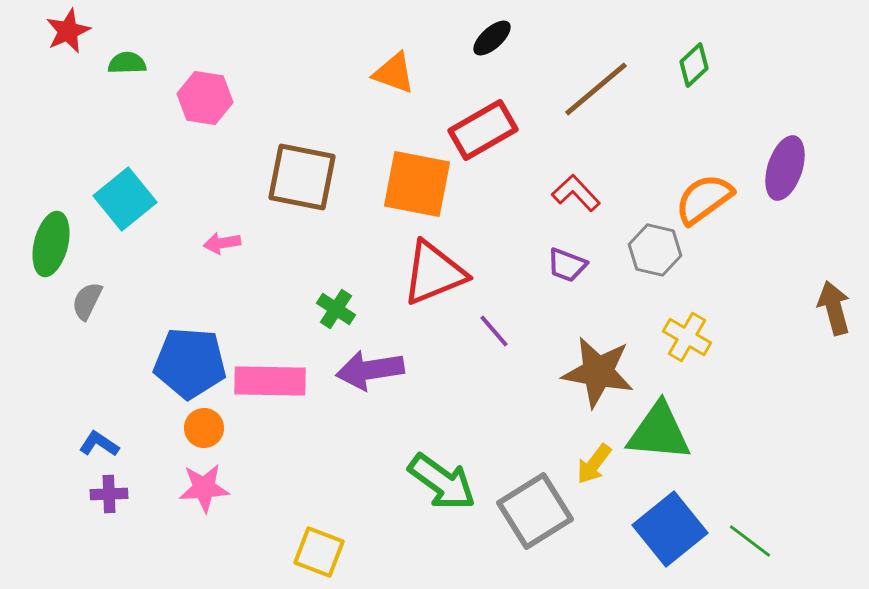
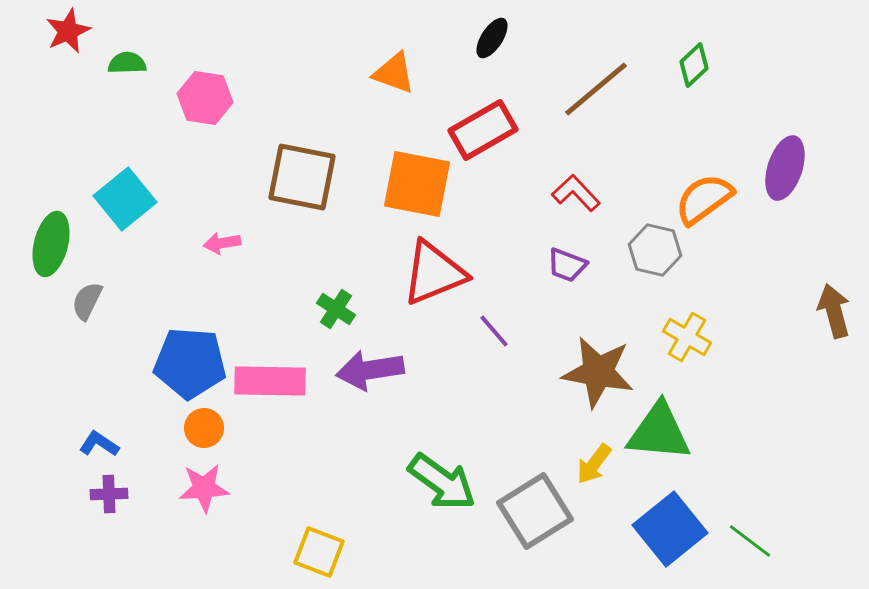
black ellipse: rotated 15 degrees counterclockwise
brown arrow: moved 3 px down
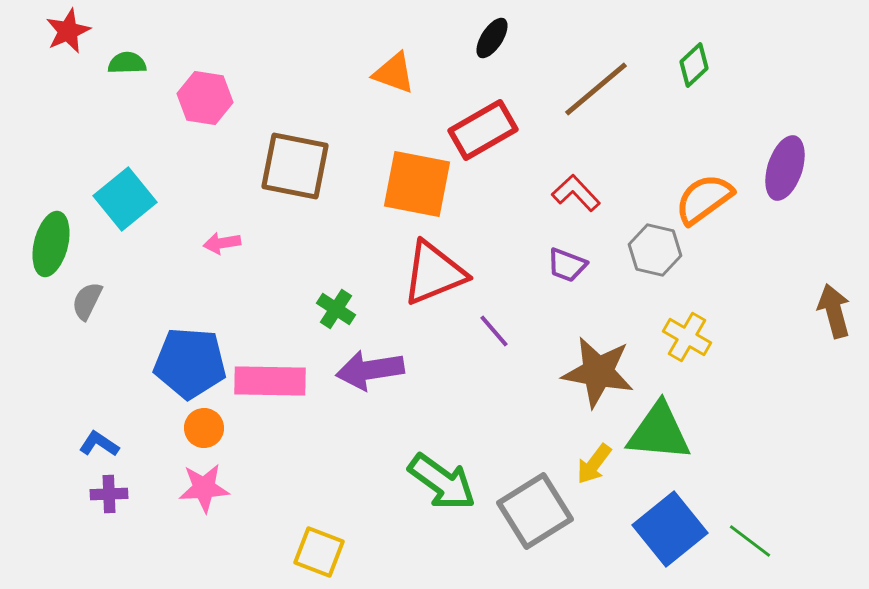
brown square: moved 7 px left, 11 px up
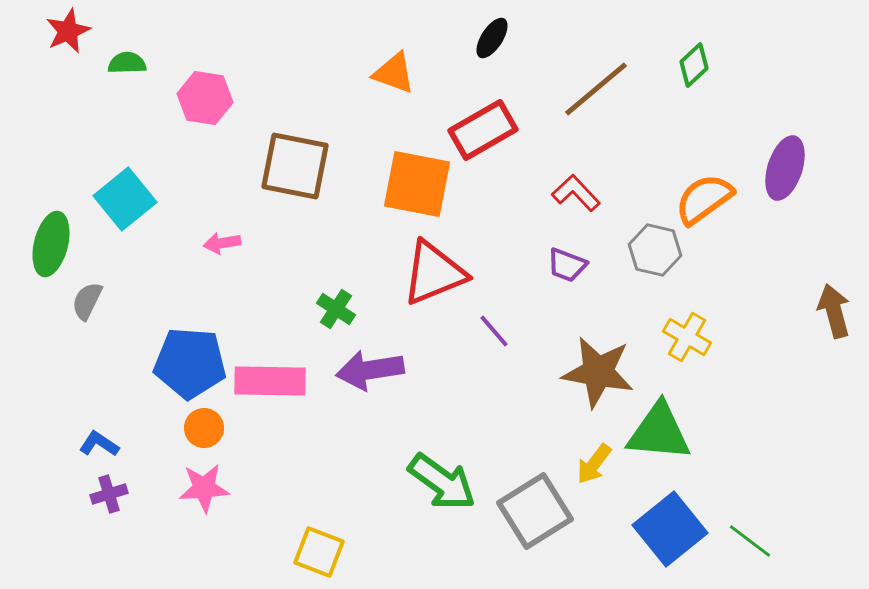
purple cross: rotated 15 degrees counterclockwise
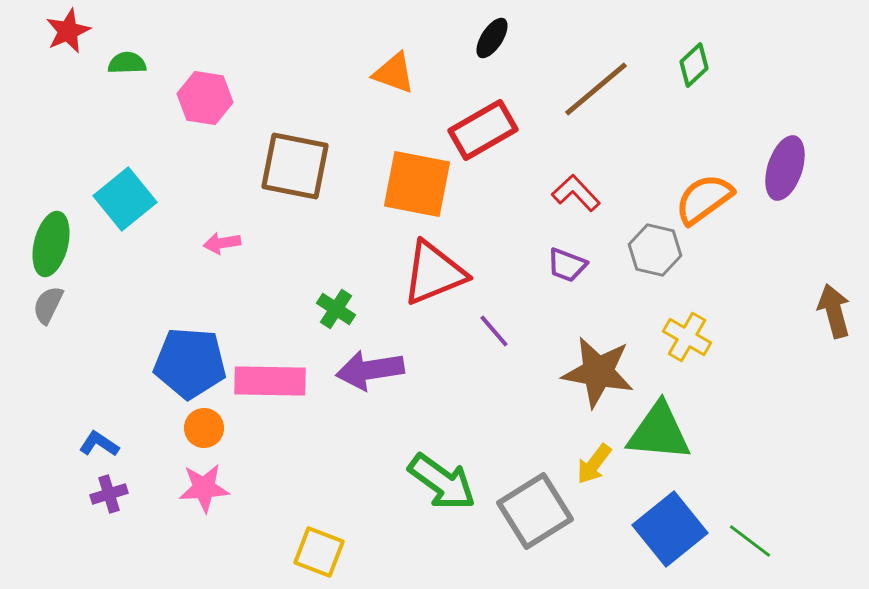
gray semicircle: moved 39 px left, 4 px down
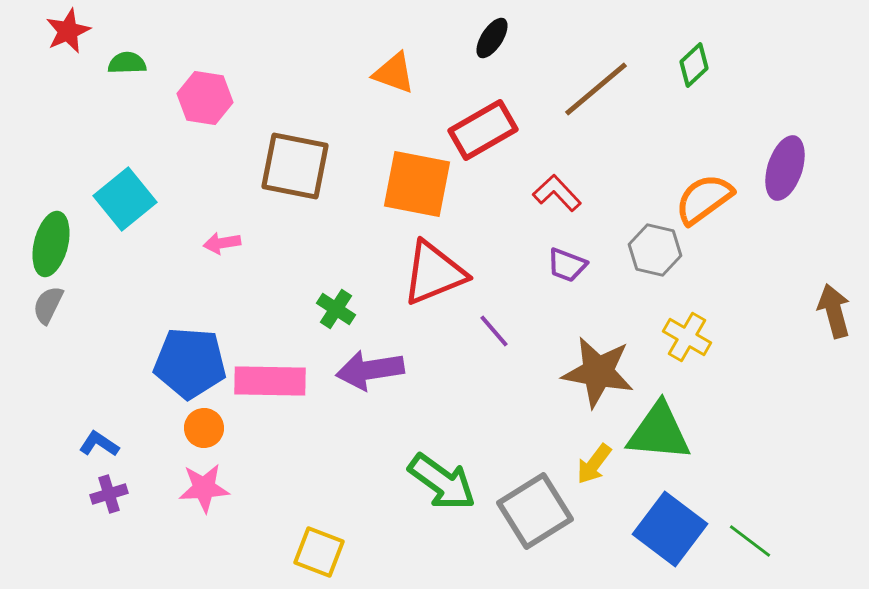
red L-shape: moved 19 px left
blue square: rotated 14 degrees counterclockwise
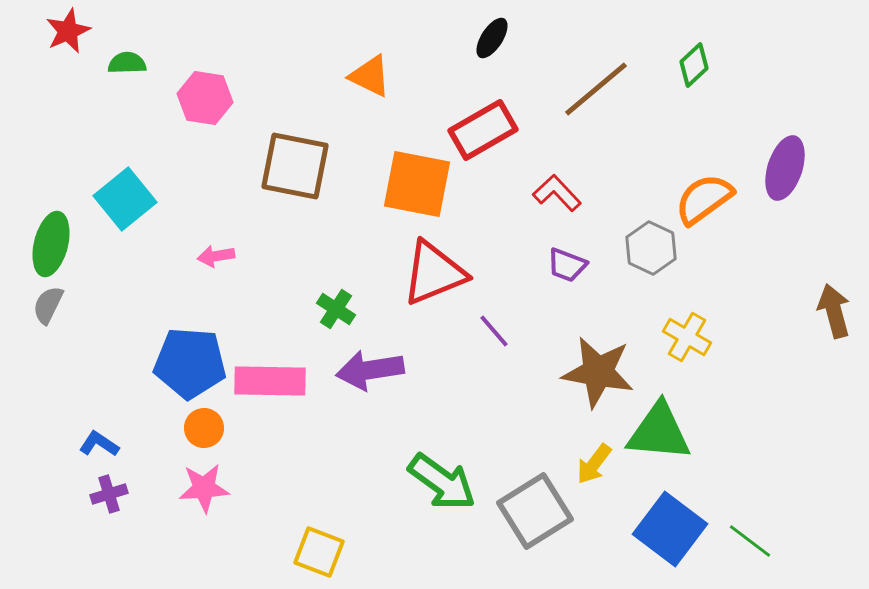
orange triangle: moved 24 px left, 3 px down; rotated 6 degrees clockwise
pink arrow: moved 6 px left, 13 px down
gray hexagon: moved 4 px left, 2 px up; rotated 12 degrees clockwise
